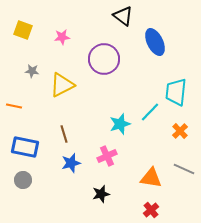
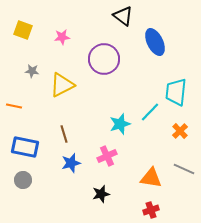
red cross: rotated 21 degrees clockwise
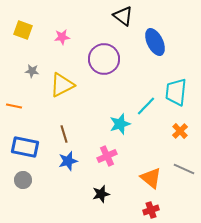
cyan line: moved 4 px left, 6 px up
blue star: moved 3 px left, 2 px up
orange triangle: rotated 30 degrees clockwise
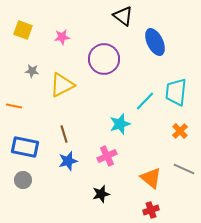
cyan line: moved 1 px left, 5 px up
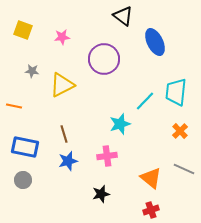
pink cross: rotated 18 degrees clockwise
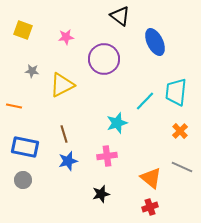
black triangle: moved 3 px left
pink star: moved 4 px right
cyan star: moved 3 px left, 1 px up
gray line: moved 2 px left, 2 px up
red cross: moved 1 px left, 3 px up
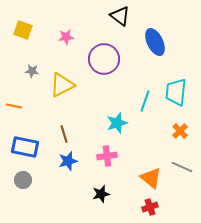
cyan line: rotated 25 degrees counterclockwise
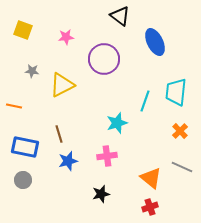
brown line: moved 5 px left
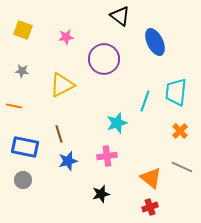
gray star: moved 10 px left
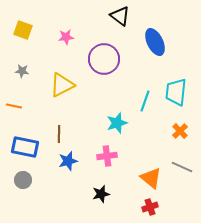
brown line: rotated 18 degrees clockwise
